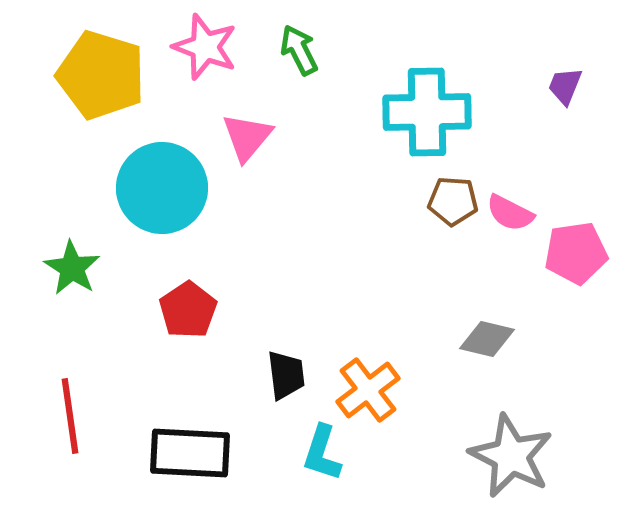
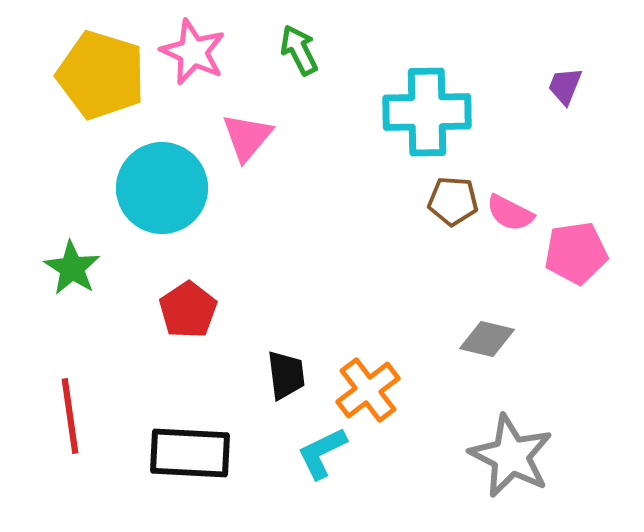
pink star: moved 12 px left, 5 px down; rotated 4 degrees clockwise
cyan L-shape: rotated 46 degrees clockwise
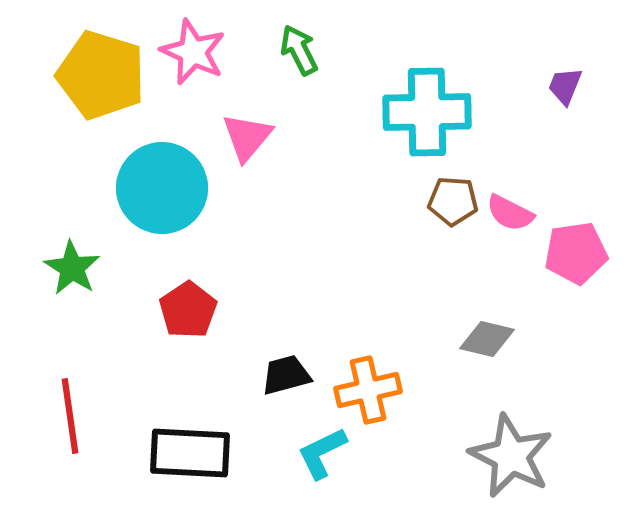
black trapezoid: rotated 98 degrees counterclockwise
orange cross: rotated 24 degrees clockwise
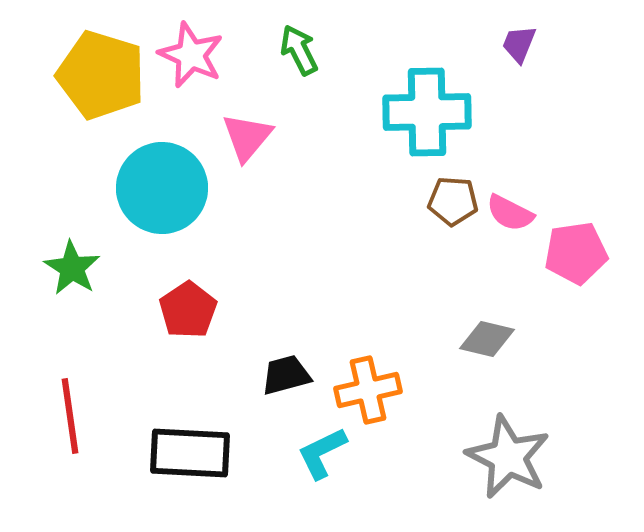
pink star: moved 2 px left, 3 px down
purple trapezoid: moved 46 px left, 42 px up
gray star: moved 3 px left, 1 px down
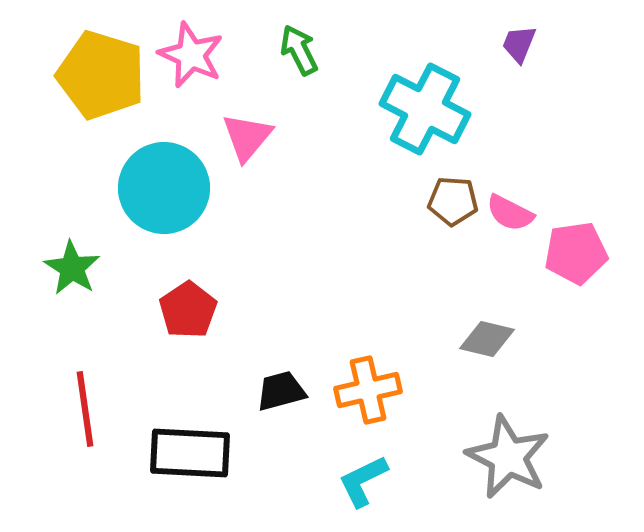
cyan cross: moved 2 px left, 3 px up; rotated 28 degrees clockwise
cyan circle: moved 2 px right
black trapezoid: moved 5 px left, 16 px down
red line: moved 15 px right, 7 px up
cyan L-shape: moved 41 px right, 28 px down
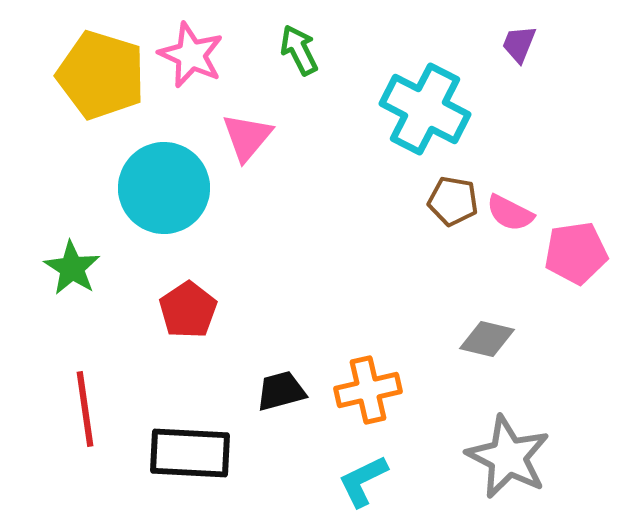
brown pentagon: rotated 6 degrees clockwise
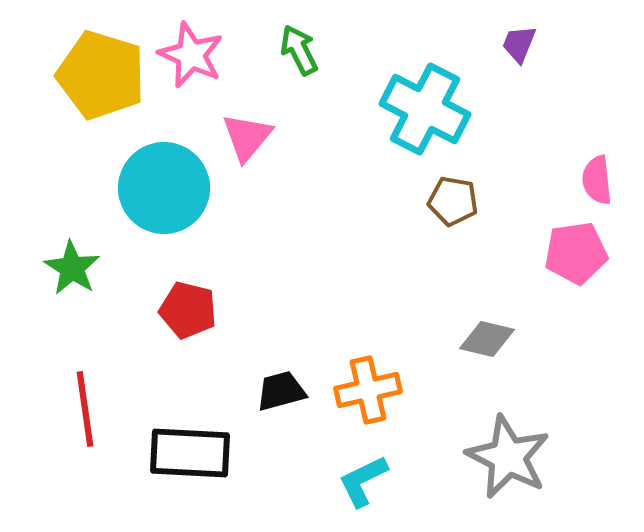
pink semicircle: moved 87 px right, 33 px up; rotated 57 degrees clockwise
red pentagon: rotated 24 degrees counterclockwise
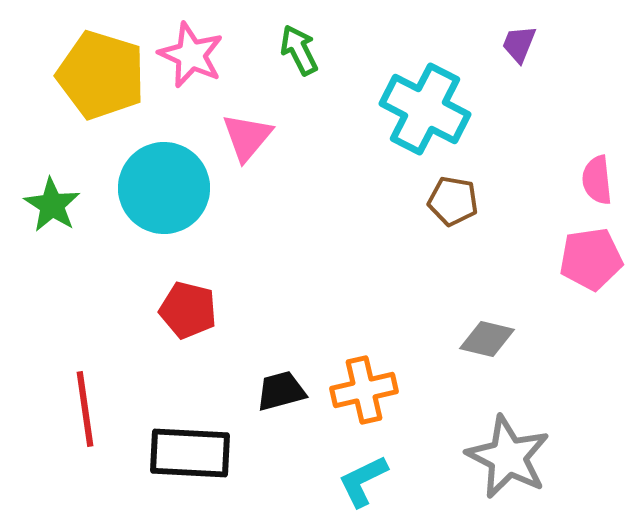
pink pentagon: moved 15 px right, 6 px down
green star: moved 20 px left, 63 px up
orange cross: moved 4 px left
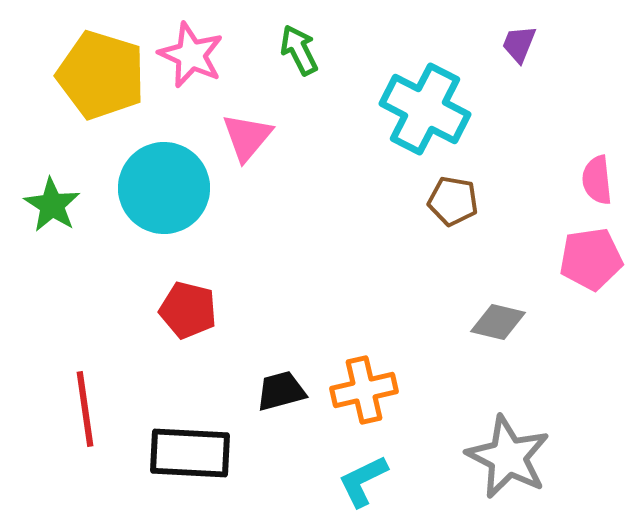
gray diamond: moved 11 px right, 17 px up
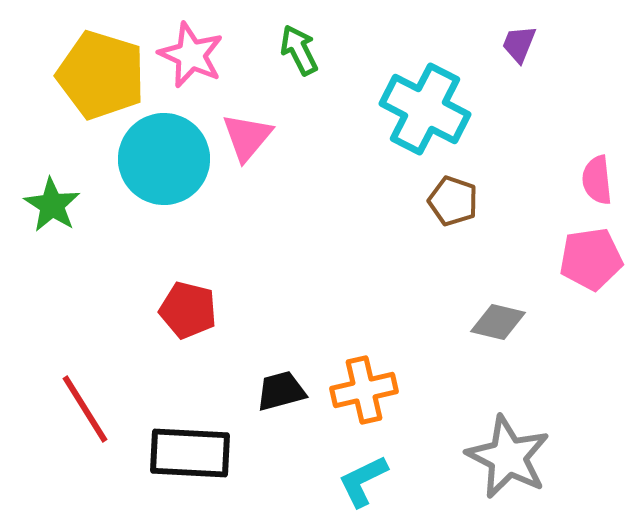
cyan circle: moved 29 px up
brown pentagon: rotated 9 degrees clockwise
red line: rotated 24 degrees counterclockwise
